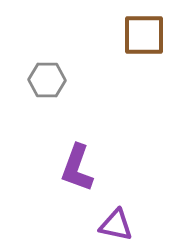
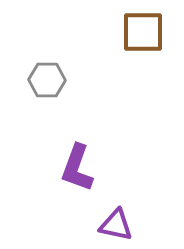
brown square: moved 1 px left, 3 px up
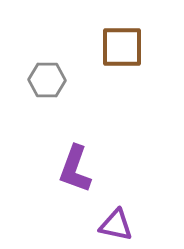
brown square: moved 21 px left, 15 px down
purple L-shape: moved 2 px left, 1 px down
